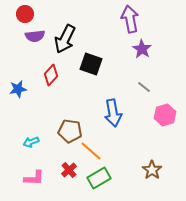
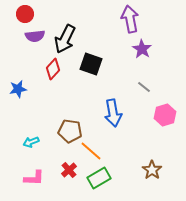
red diamond: moved 2 px right, 6 px up
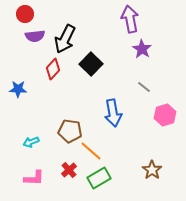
black square: rotated 25 degrees clockwise
blue star: rotated 12 degrees clockwise
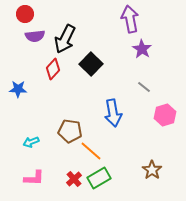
red cross: moved 5 px right, 9 px down
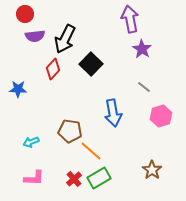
pink hexagon: moved 4 px left, 1 px down
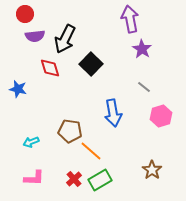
red diamond: moved 3 px left, 1 px up; rotated 60 degrees counterclockwise
blue star: rotated 12 degrees clockwise
green rectangle: moved 1 px right, 2 px down
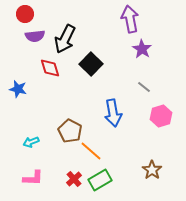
brown pentagon: rotated 20 degrees clockwise
pink L-shape: moved 1 px left
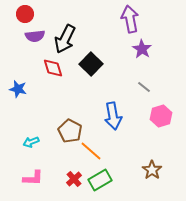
red diamond: moved 3 px right
blue arrow: moved 3 px down
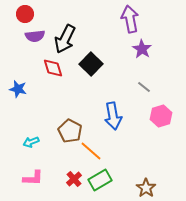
brown star: moved 6 px left, 18 px down
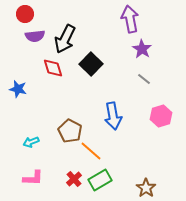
gray line: moved 8 px up
